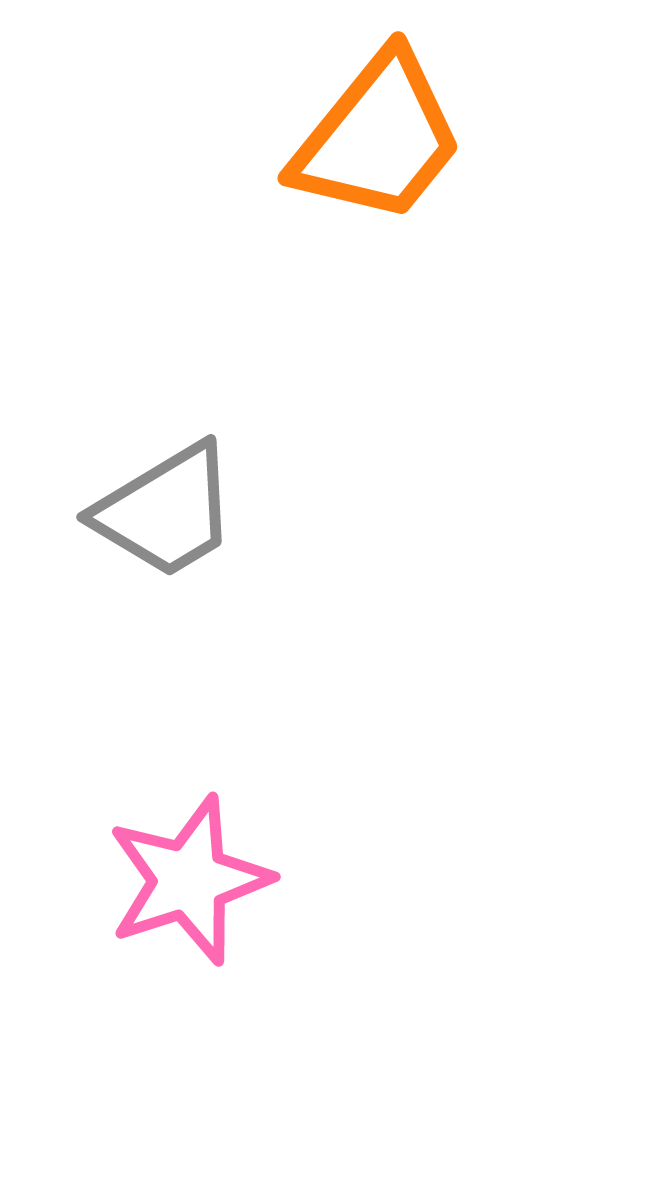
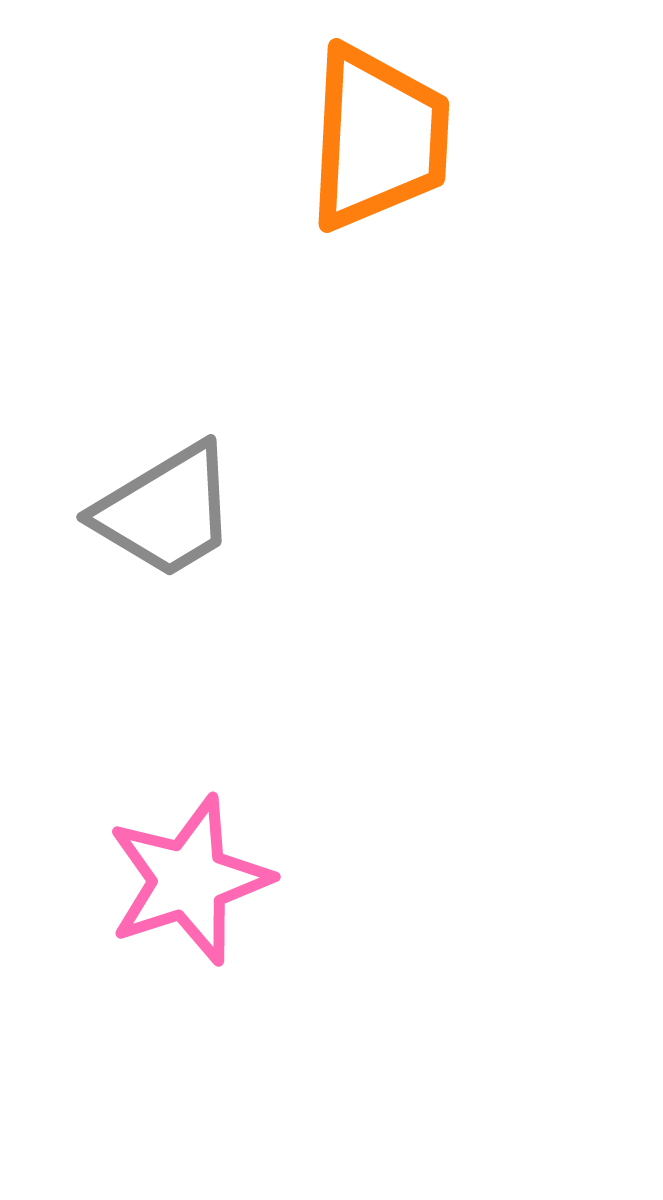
orange trapezoid: rotated 36 degrees counterclockwise
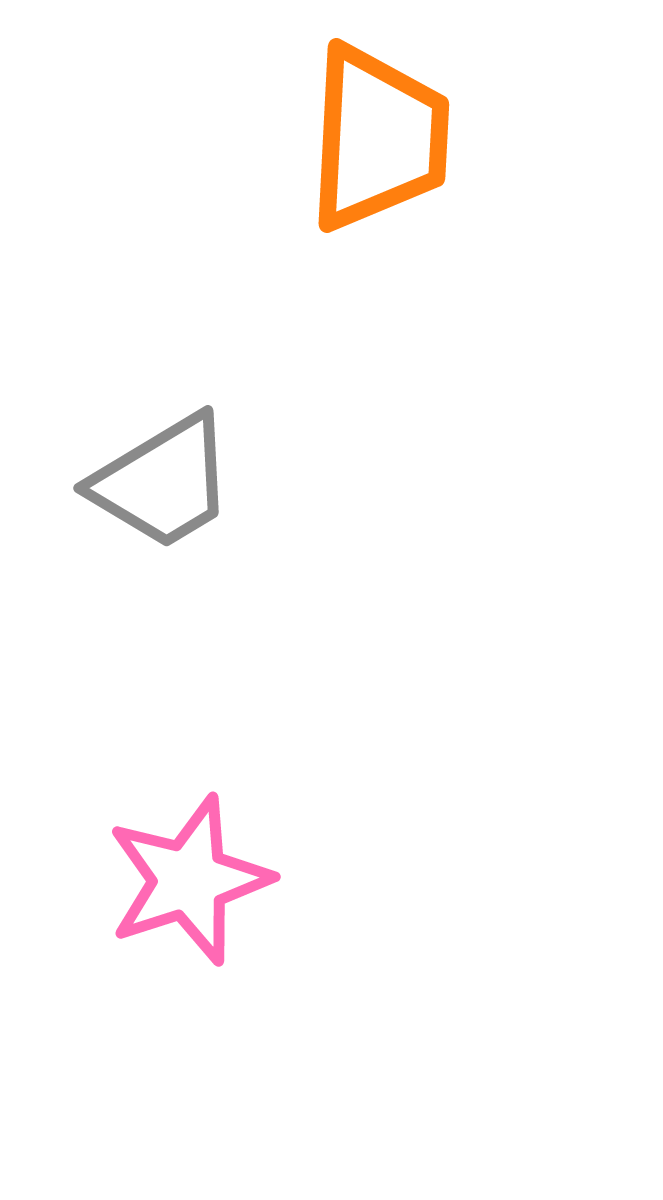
gray trapezoid: moved 3 px left, 29 px up
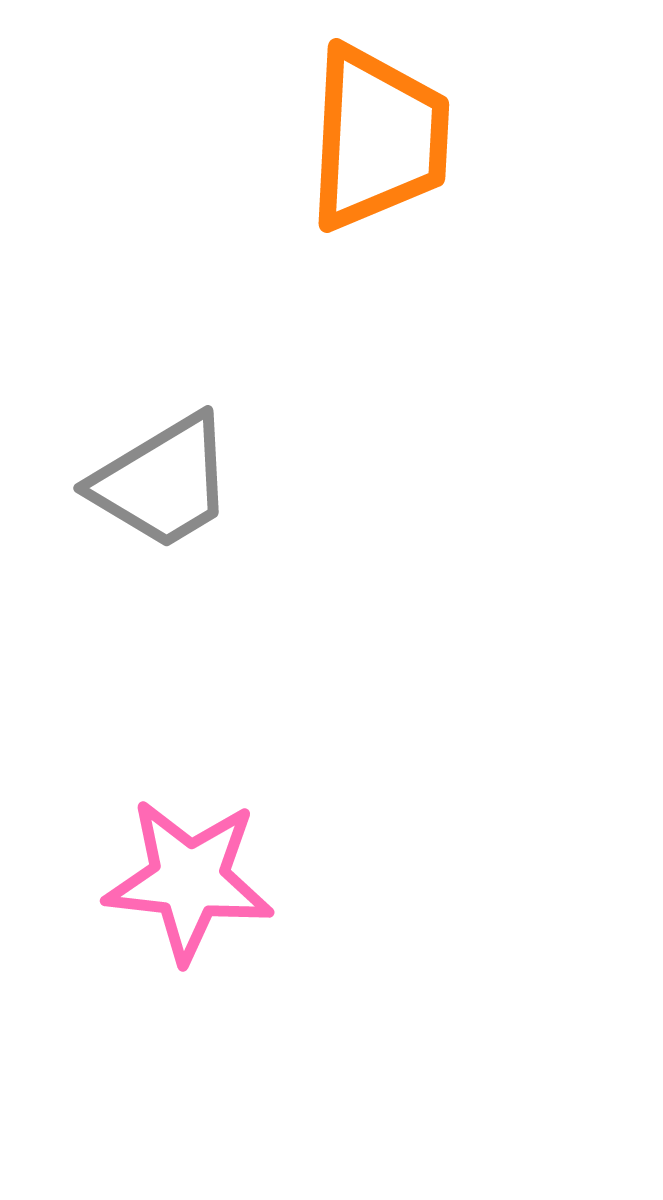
pink star: rotated 24 degrees clockwise
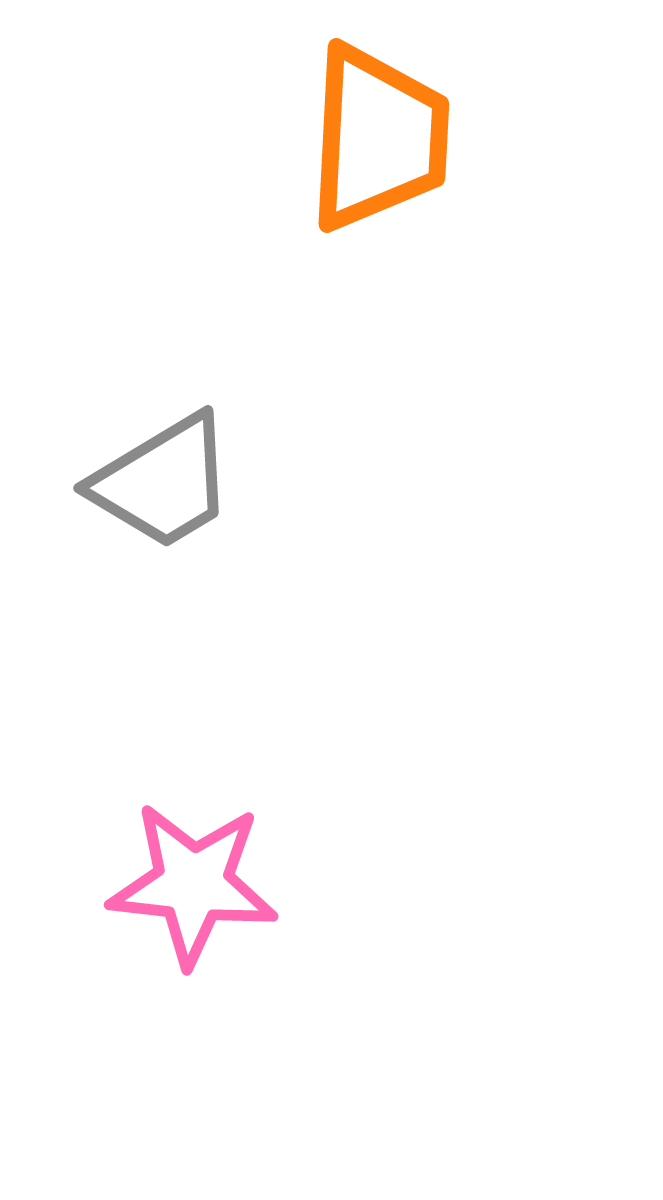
pink star: moved 4 px right, 4 px down
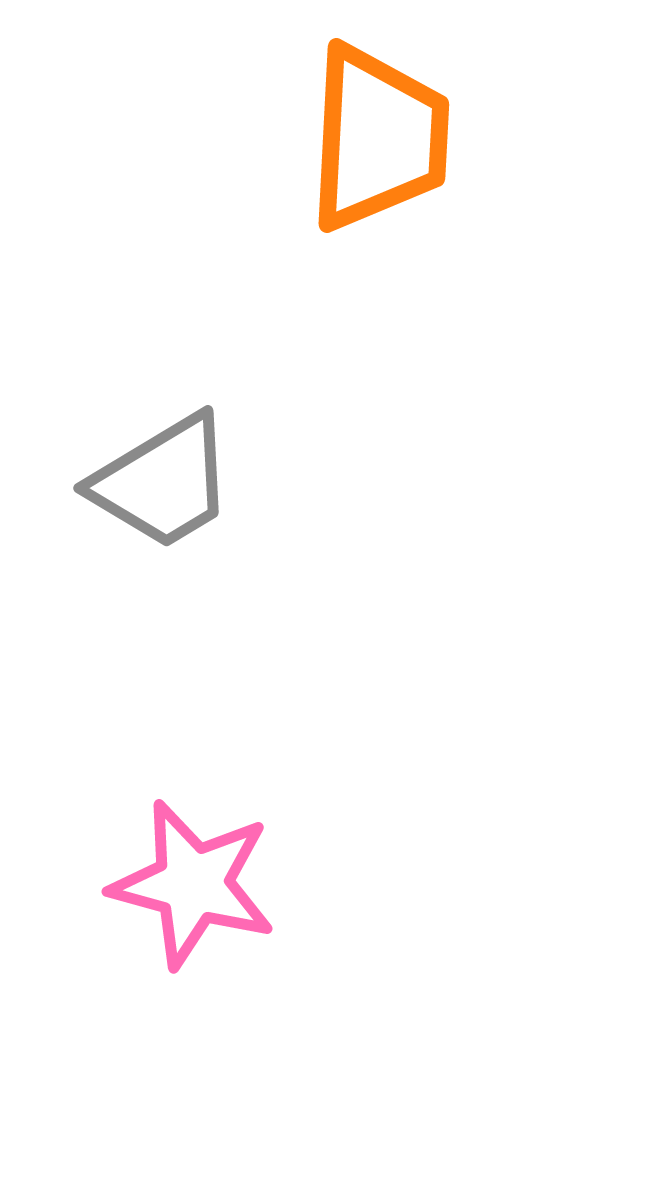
pink star: rotated 9 degrees clockwise
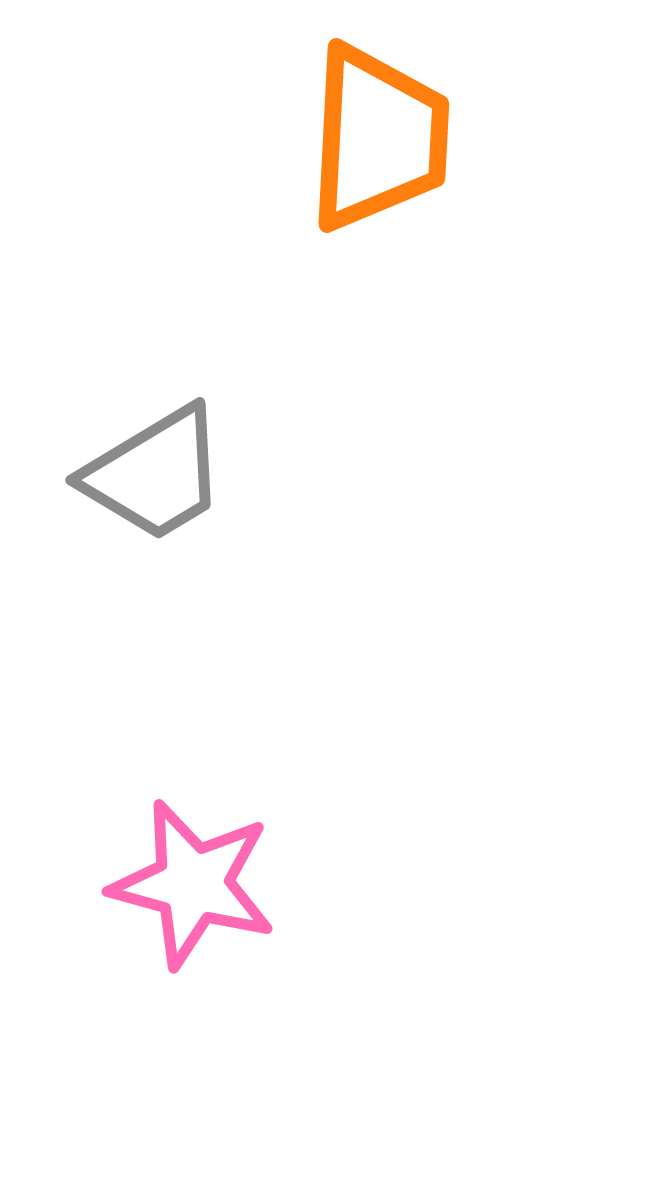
gray trapezoid: moved 8 px left, 8 px up
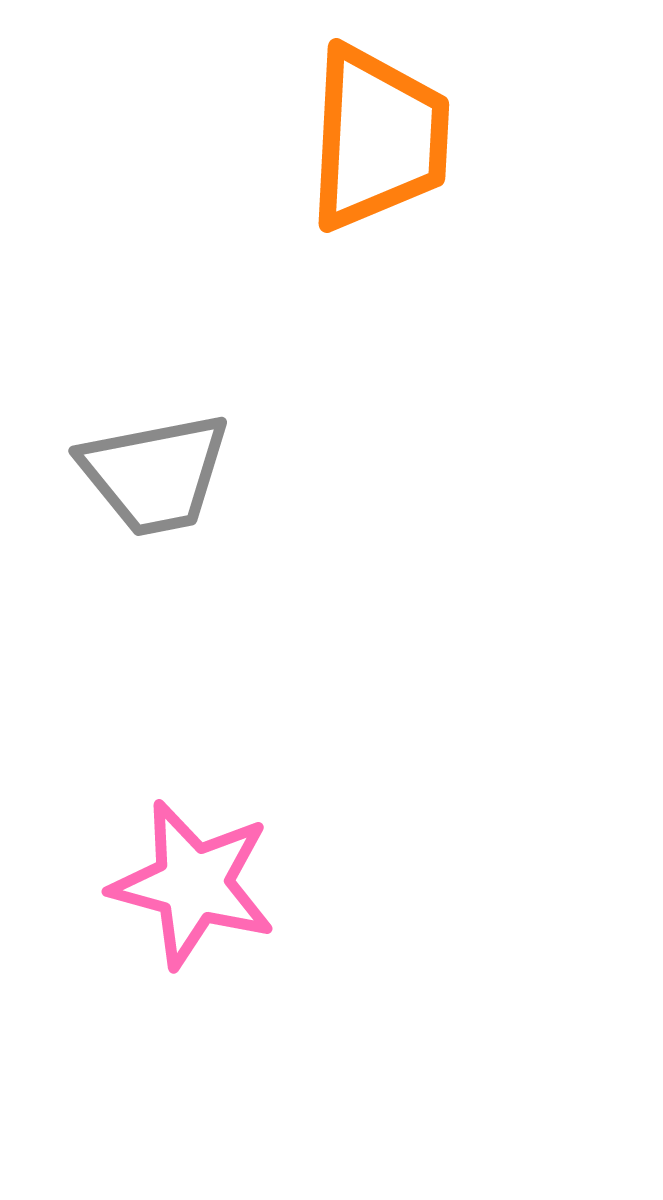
gray trapezoid: rotated 20 degrees clockwise
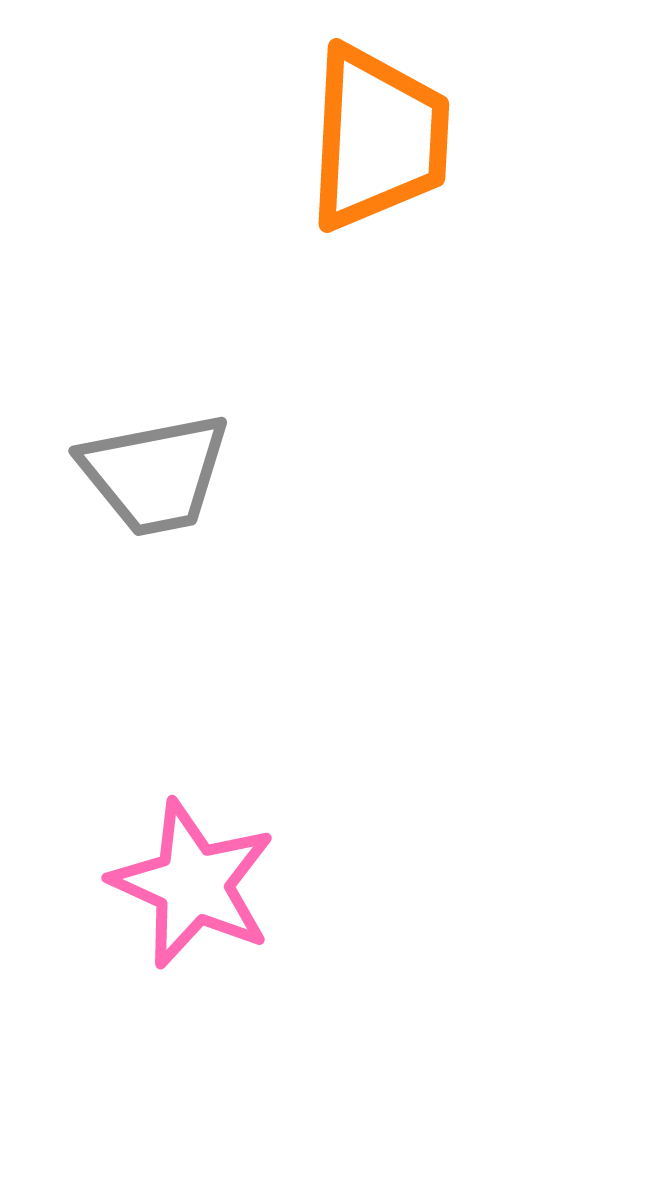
pink star: rotated 9 degrees clockwise
